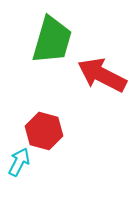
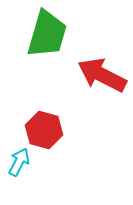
green trapezoid: moved 5 px left, 6 px up
red hexagon: moved 1 px up
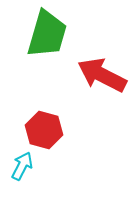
cyan arrow: moved 3 px right, 4 px down
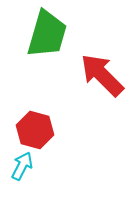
red arrow: rotated 18 degrees clockwise
red hexagon: moved 9 px left
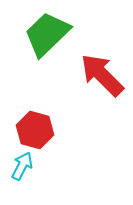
green trapezoid: rotated 150 degrees counterclockwise
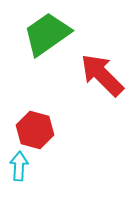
green trapezoid: rotated 9 degrees clockwise
cyan arrow: moved 3 px left; rotated 24 degrees counterclockwise
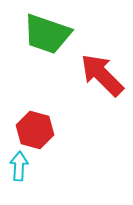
green trapezoid: rotated 126 degrees counterclockwise
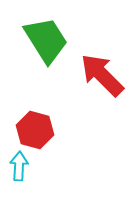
green trapezoid: moved 1 px left, 6 px down; rotated 141 degrees counterclockwise
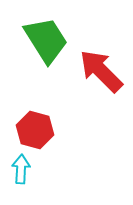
red arrow: moved 1 px left, 4 px up
cyan arrow: moved 2 px right, 3 px down
